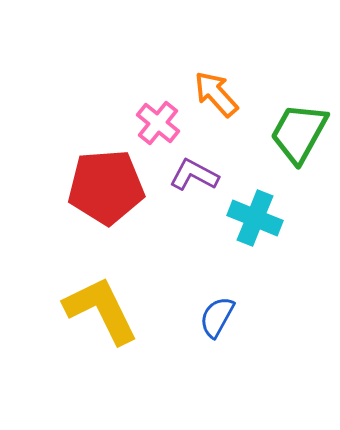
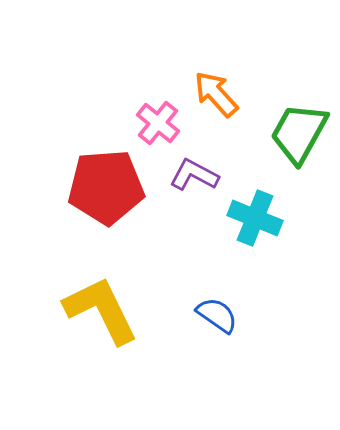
blue semicircle: moved 2 px up; rotated 96 degrees clockwise
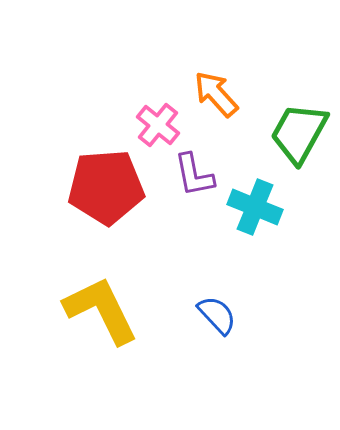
pink cross: moved 2 px down
purple L-shape: rotated 129 degrees counterclockwise
cyan cross: moved 11 px up
blue semicircle: rotated 12 degrees clockwise
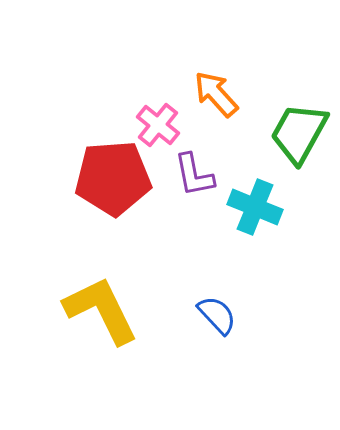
red pentagon: moved 7 px right, 9 px up
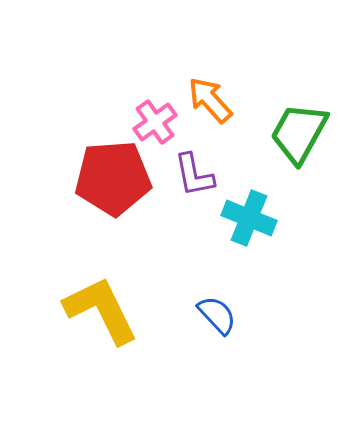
orange arrow: moved 6 px left, 6 px down
pink cross: moved 3 px left, 3 px up; rotated 15 degrees clockwise
cyan cross: moved 6 px left, 11 px down
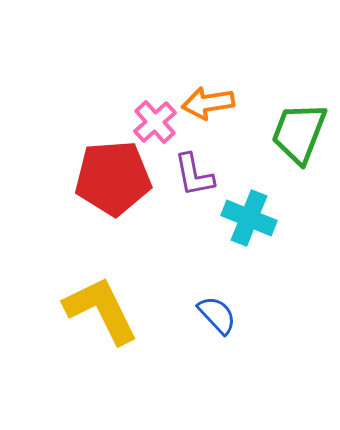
orange arrow: moved 2 px left, 3 px down; rotated 57 degrees counterclockwise
pink cross: rotated 6 degrees counterclockwise
green trapezoid: rotated 8 degrees counterclockwise
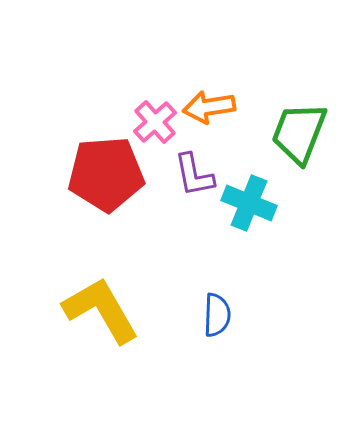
orange arrow: moved 1 px right, 4 px down
red pentagon: moved 7 px left, 4 px up
cyan cross: moved 15 px up
yellow L-shape: rotated 4 degrees counterclockwise
blue semicircle: rotated 45 degrees clockwise
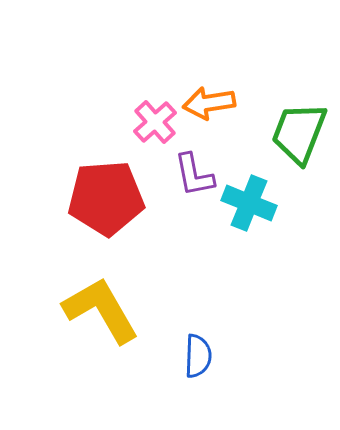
orange arrow: moved 4 px up
red pentagon: moved 24 px down
blue semicircle: moved 19 px left, 41 px down
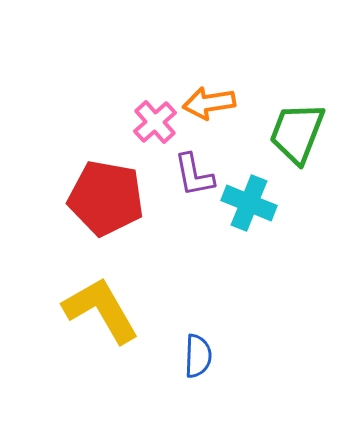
green trapezoid: moved 2 px left
red pentagon: rotated 14 degrees clockwise
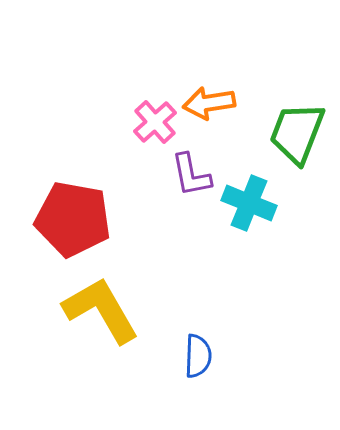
purple L-shape: moved 3 px left
red pentagon: moved 33 px left, 21 px down
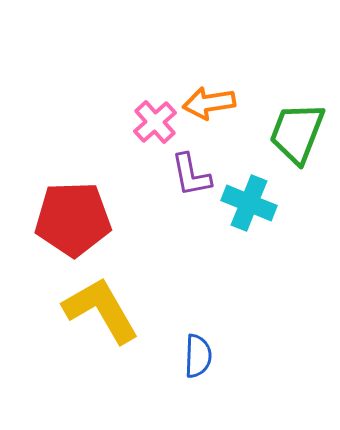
red pentagon: rotated 12 degrees counterclockwise
